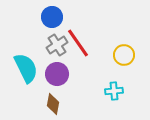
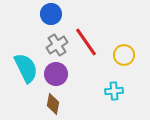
blue circle: moved 1 px left, 3 px up
red line: moved 8 px right, 1 px up
purple circle: moved 1 px left
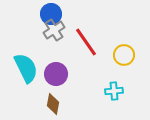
gray cross: moved 3 px left, 15 px up
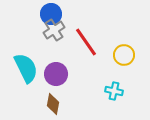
cyan cross: rotated 18 degrees clockwise
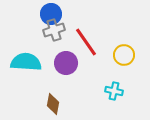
gray cross: rotated 15 degrees clockwise
cyan semicircle: moved 6 px up; rotated 60 degrees counterclockwise
purple circle: moved 10 px right, 11 px up
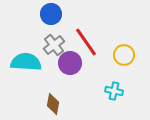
gray cross: moved 15 px down; rotated 20 degrees counterclockwise
purple circle: moved 4 px right
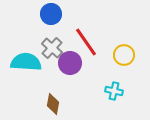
gray cross: moved 2 px left, 3 px down; rotated 10 degrees counterclockwise
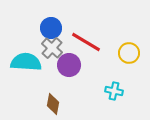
blue circle: moved 14 px down
red line: rotated 24 degrees counterclockwise
yellow circle: moved 5 px right, 2 px up
purple circle: moved 1 px left, 2 px down
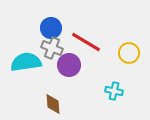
gray cross: rotated 20 degrees counterclockwise
cyan semicircle: rotated 12 degrees counterclockwise
brown diamond: rotated 15 degrees counterclockwise
